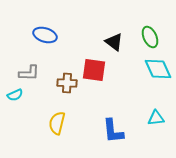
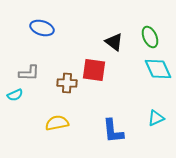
blue ellipse: moved 3 px left, 7 px up
cyan triangle: rotated 18 degrees counterclockwise
yellow semicircle: rotated 65 degrees clockwise
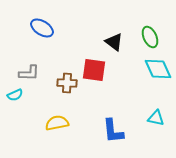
blue ellipse: rotated 15 degrees clockwise
cyan triangle: rotated 36 degrees clockwise
